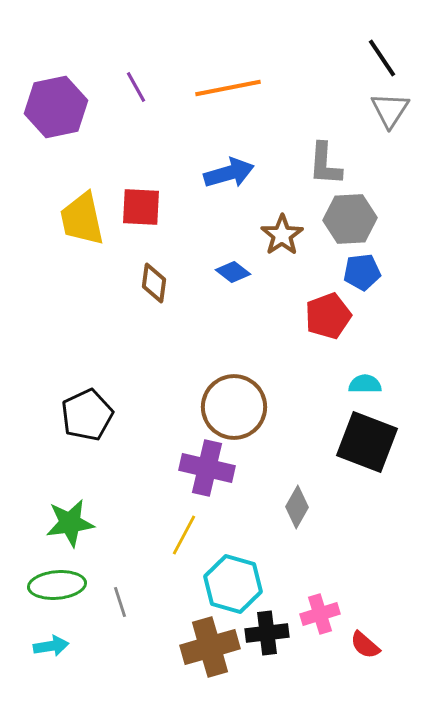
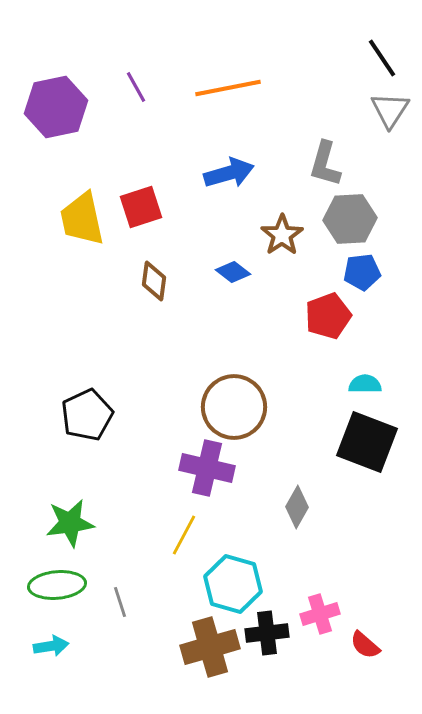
gray L-shape: rotated 12 degrees clockwise
red square: rotated 21 degrees counterclockwise
brown diamond: moved 2 px up
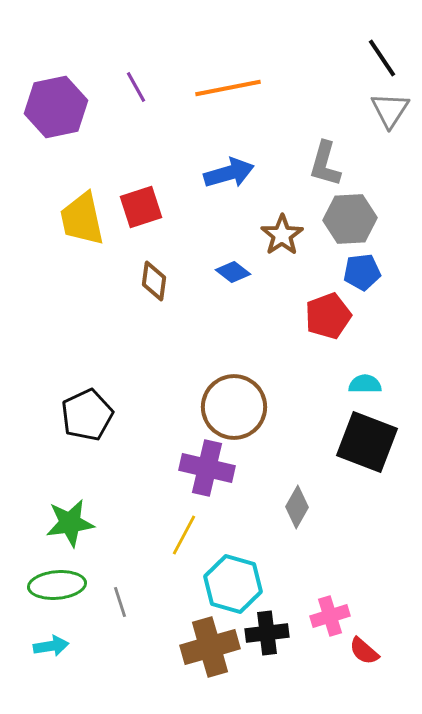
pink cross: moved 10 px right, 2 px down
red semicircle: moved 1 px left, 6 px down
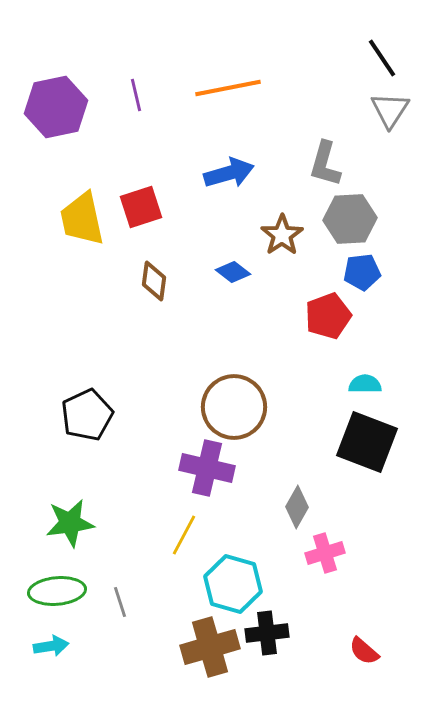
purple line: moved 8 px down; rotated 16 degrees clockwise
green ellipse: moved 6 px down
pink cross: moved 5 px left, 63 px up
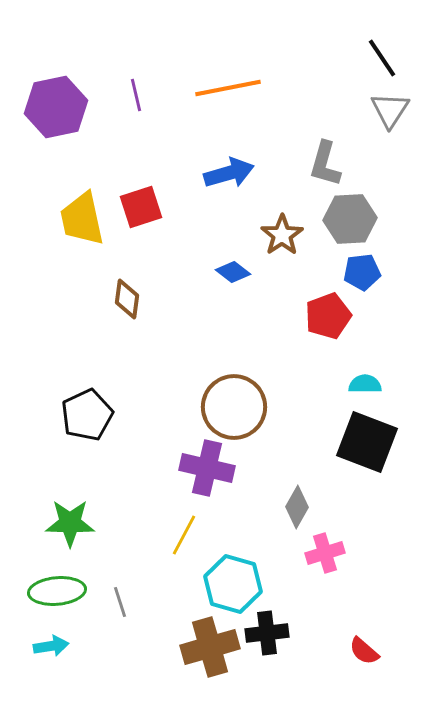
brown diamond: moved 27 px left, 18 px down
green star: rotated 9 degrees clockwise
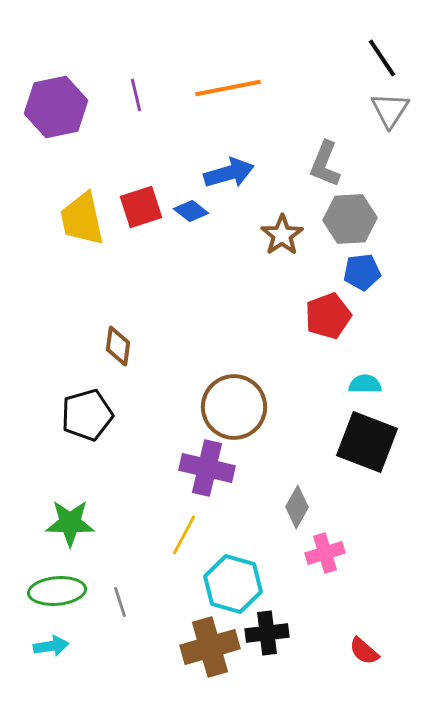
gray L-shape: rotated 6 degrees clockwise
blue diamond: moved 42 px left, 61 px up
brown diamond: moved 9 px left, 47 px down
black pentagon: rotated 9 degrees clockwise
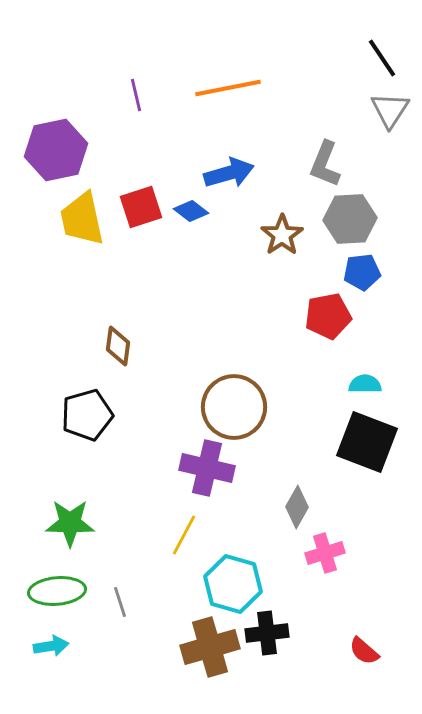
purple hexagon: moved 43 px down
red pentagon: rotated 9 degrees clockwise
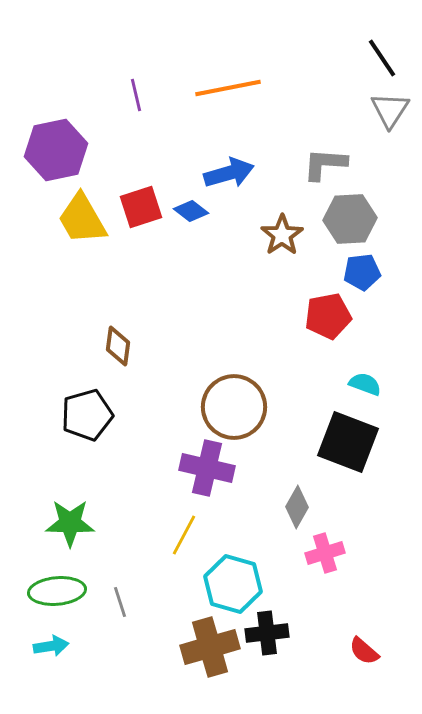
gray L-shape: rotated 72 degrees clockwise
yellow trapezoid: rotated 18 degrees counterclockwise
cyan semicircle: rotated 20 degrees clockwise
black square: moved 19 px left
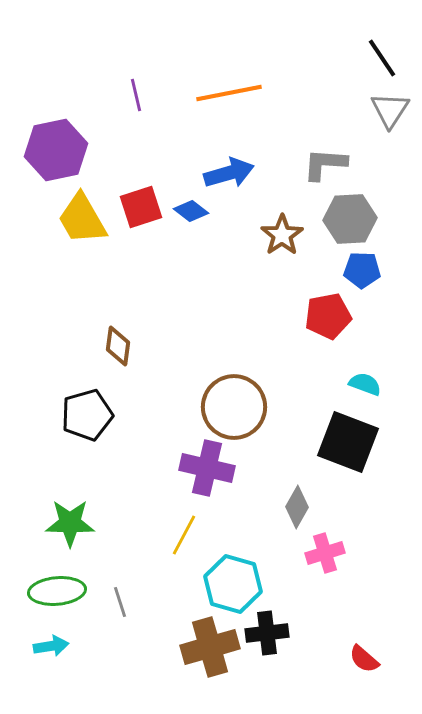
orange line: moved 1 px right, 5 px down
blue pentagon: moved 2 px up; rotated 9 degrees clockwise
red semicircle: moved 8 px down
